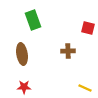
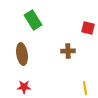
green rectangle: rotated 12 degrees counterclockwise
yellow line: rotated 56 degrees clockwise
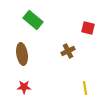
green rectangle: rotated 18 degrees counterclockwise
brown cross: rotated 24 degrees counterclockwise
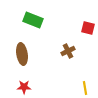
green rectangle: rotated 18 degrees counterclockwise
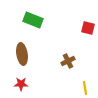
brown cross: moved 10 px down
red star: moved 3 px left, 3 px up
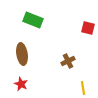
red star: rotated 24 degrees clockwise
yellow line: moved 2 px left
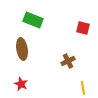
red square: moved 5 px left
brown ellipse: moved 5 px up
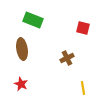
brown cross: moved 1 px left, 3 px up
